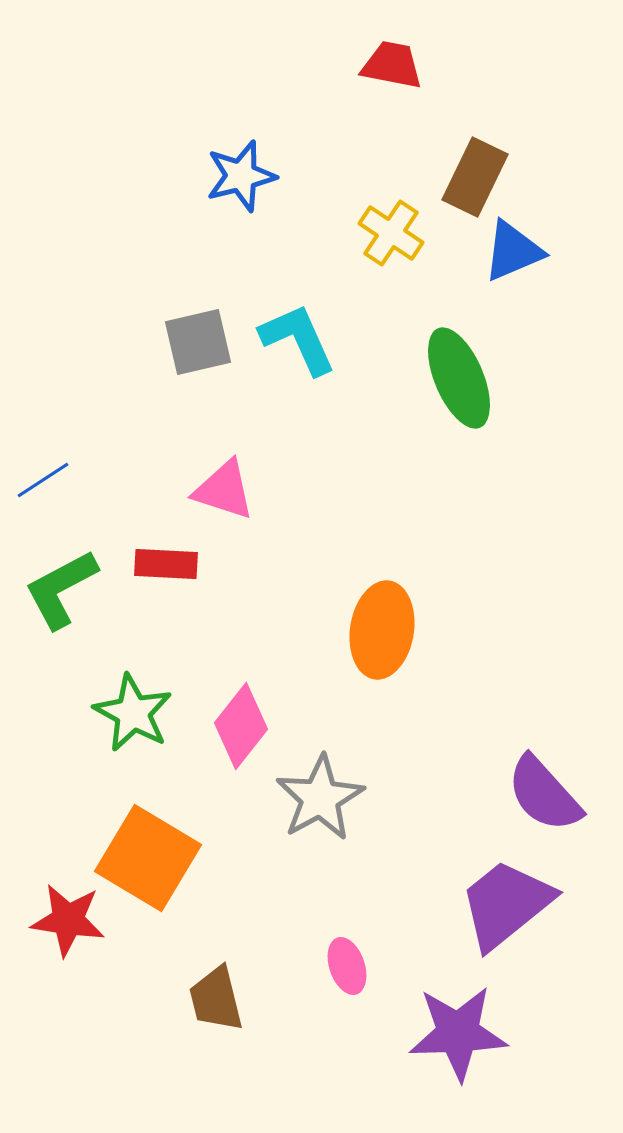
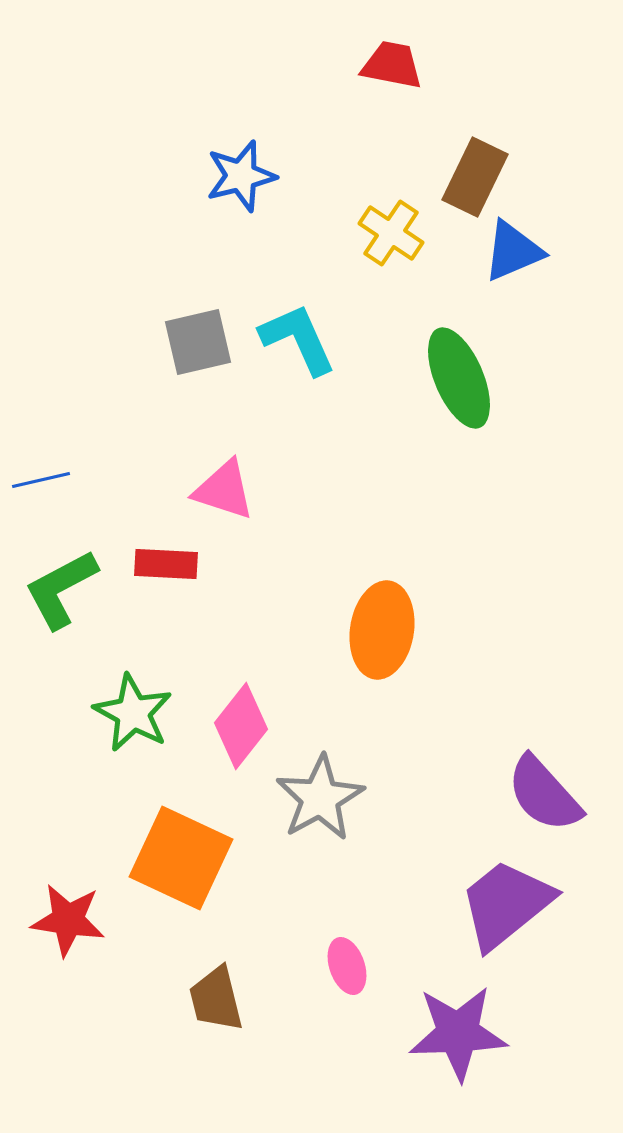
blue line: moved 2 px left; rotated 20 degrees clockwise
orange square: moved 33 px right; rotated 6 degrees counterclockwise
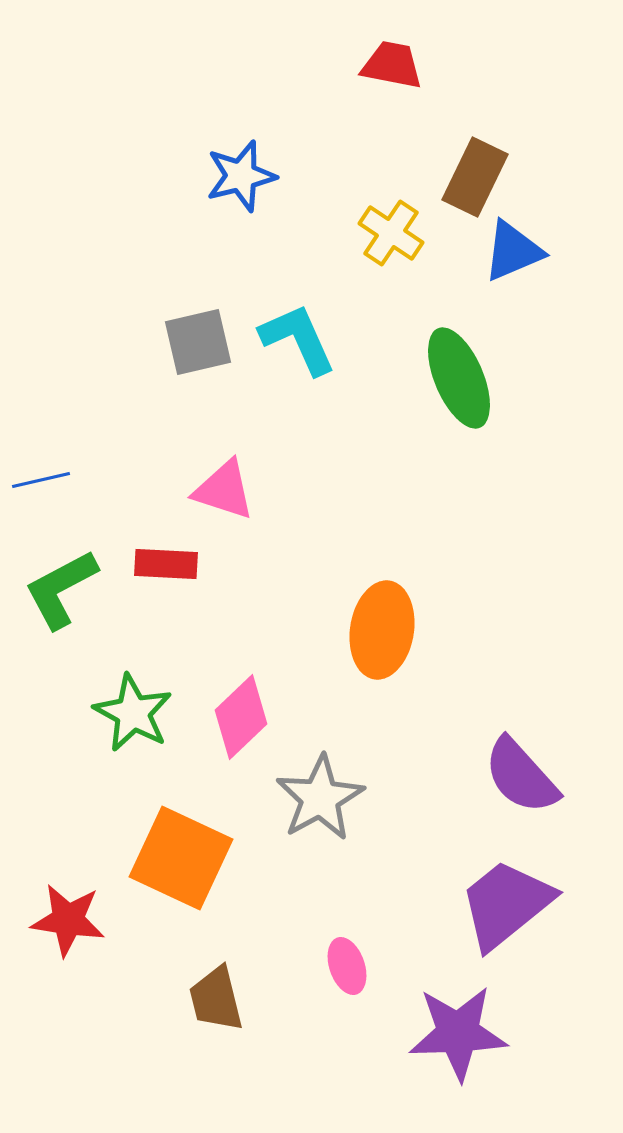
pink diamond: moved 9 px up; rotated 8 degrees clockwise
purple semicircle: moved 23 px left, 18 px up
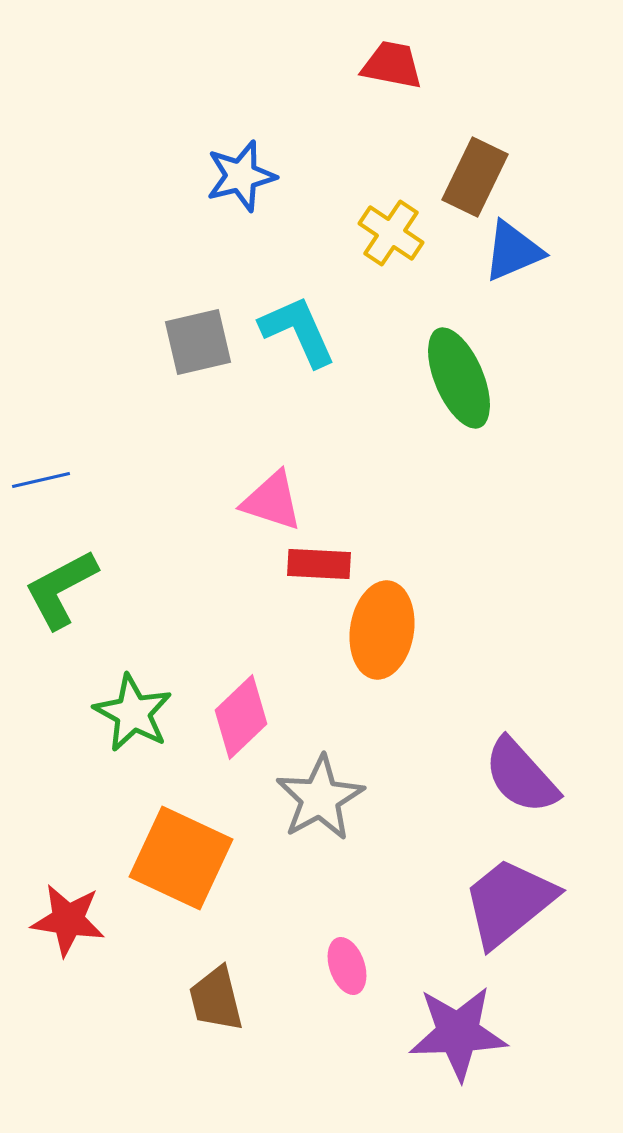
cyan L-shape: moved 8 px up
pink triangle: moved 48 px right, 11 px down
red rectangle: moved 153 px right
purple trapezoid: moved 3 px right, 2 px up
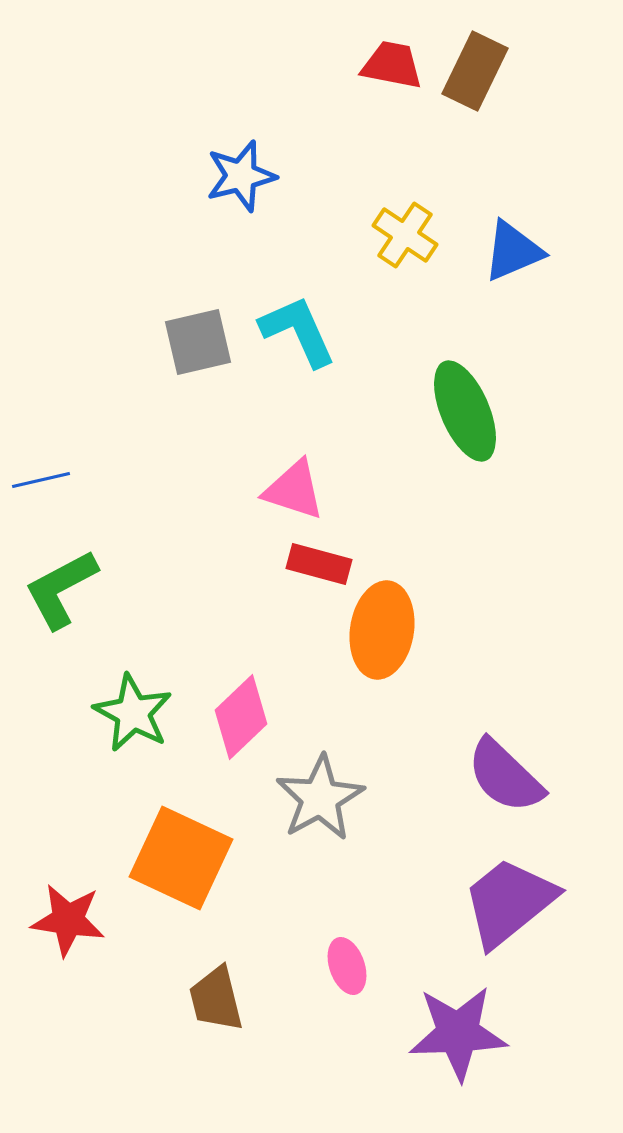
brown rectangle: moved 106 px up
yellow cross: moved 14 px right, 2 px down
green ellipse: moved 6 px right, 33 px down
pink triangle: moved 22 px right, 11 px up
red rectangle: rotated 12 degrees clockwise
purple semicircle: moved 16 px left; rotated 4 degrees counterclockwise
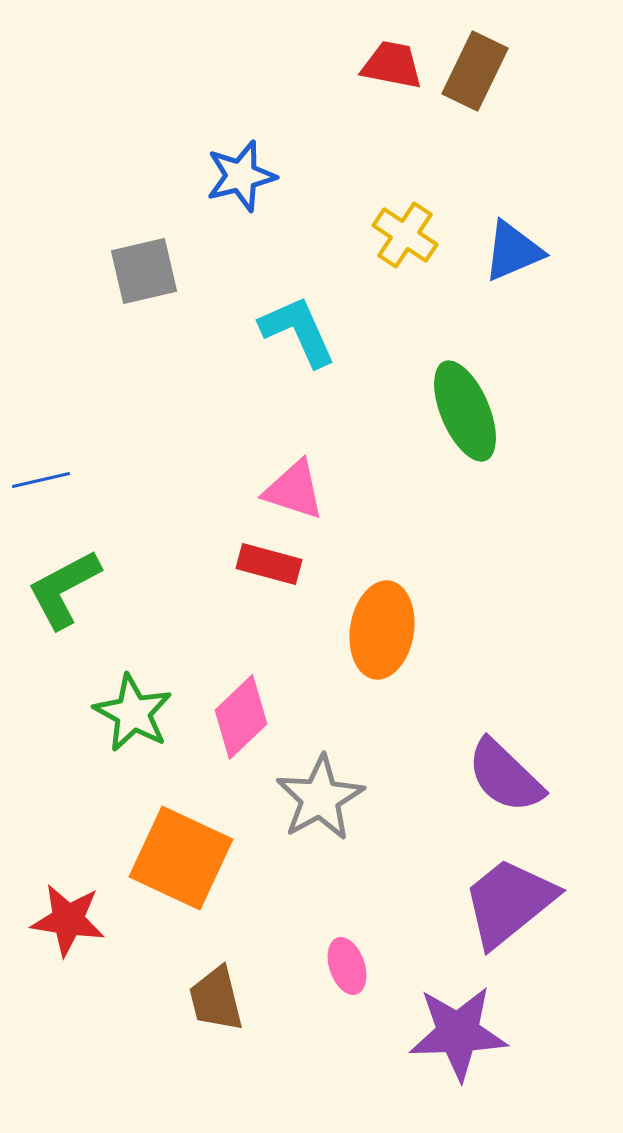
gray square: moved 54 px left, 71 px up
red rectangle: moved 50 px left
green L-shape: moved 3 px right
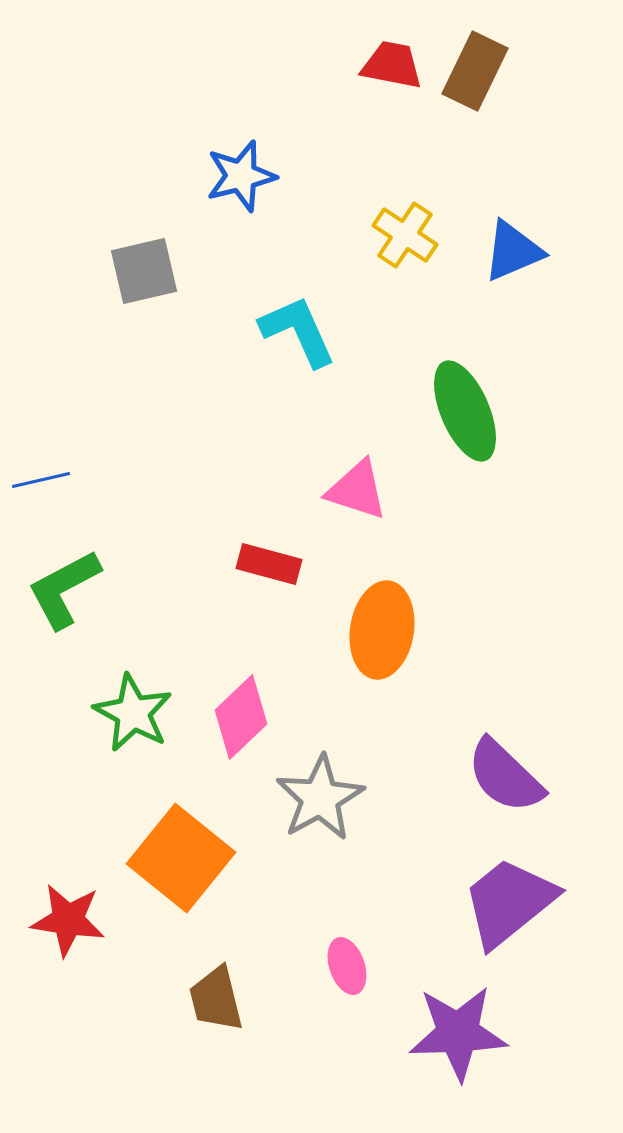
pink triangle: moved 63 px right
orange square: rotated 14 degrees clockwise
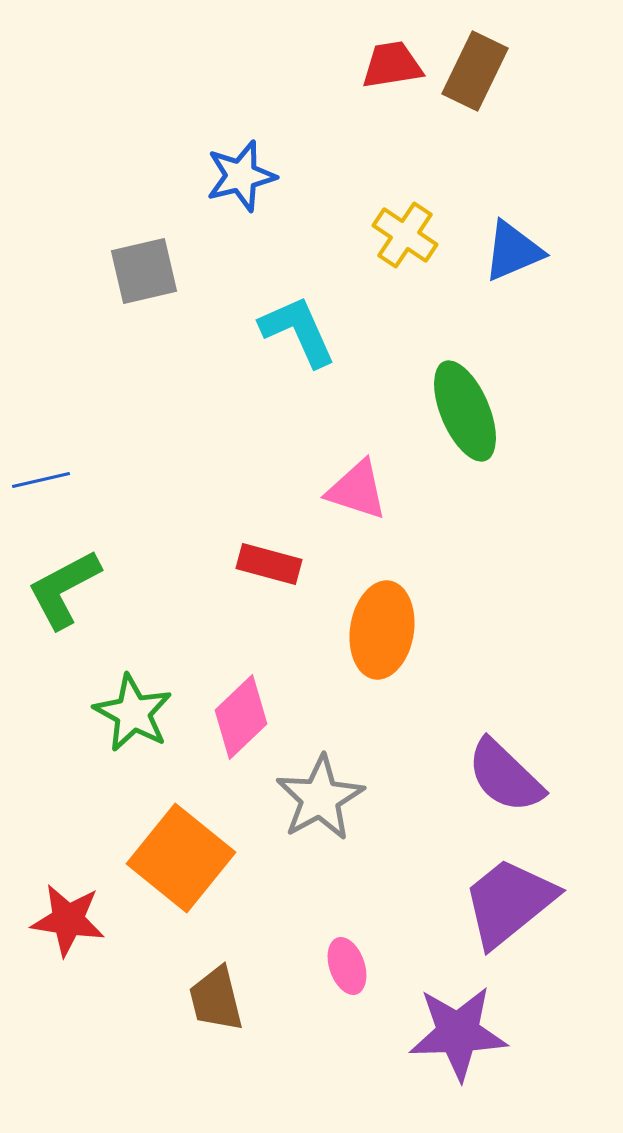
red trapezoid: rotated 20 degrees counterclockwise
